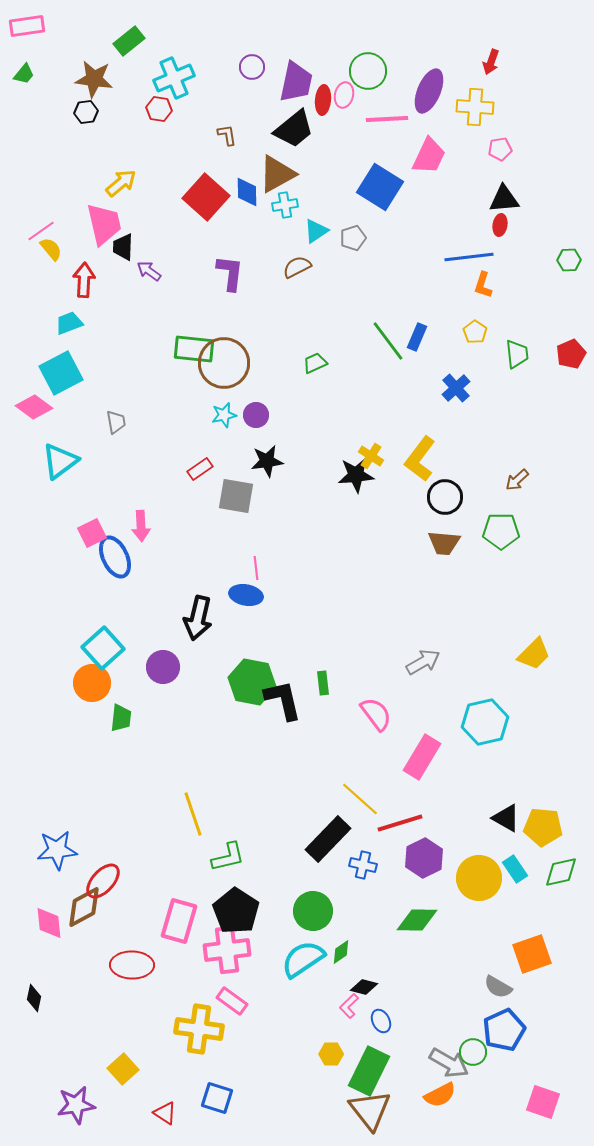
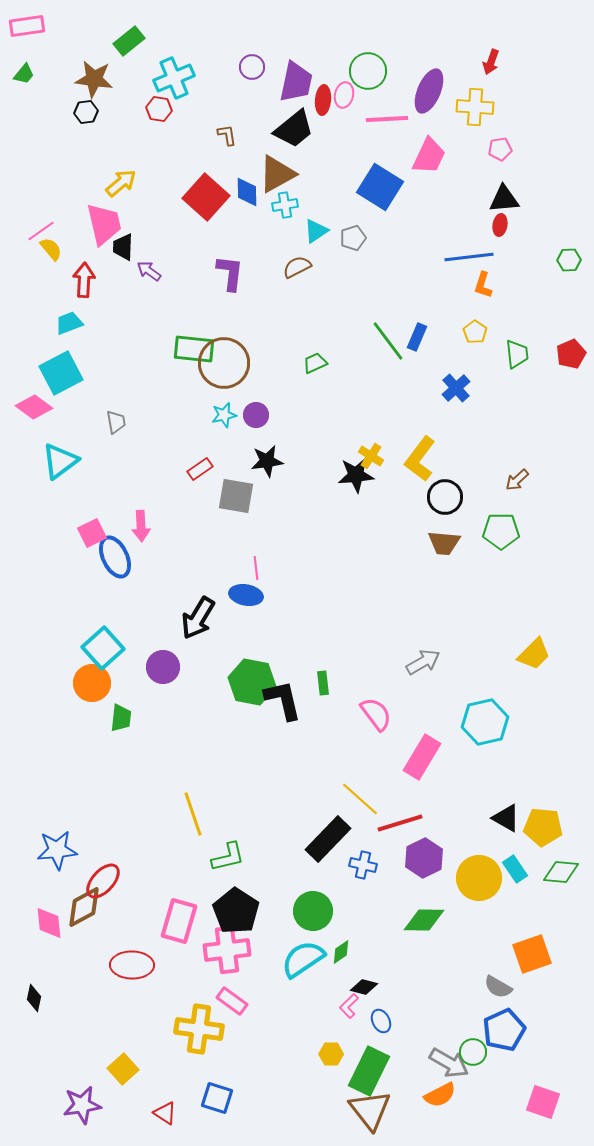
black arrow at (198, 618): rotated 18 degrees clockwise
green diamond at (561, 872): rotated 18 degrees clockwise
green diamond at (417, 920): moved 7 px right
purple star at (76, 1105): moved 6 px right
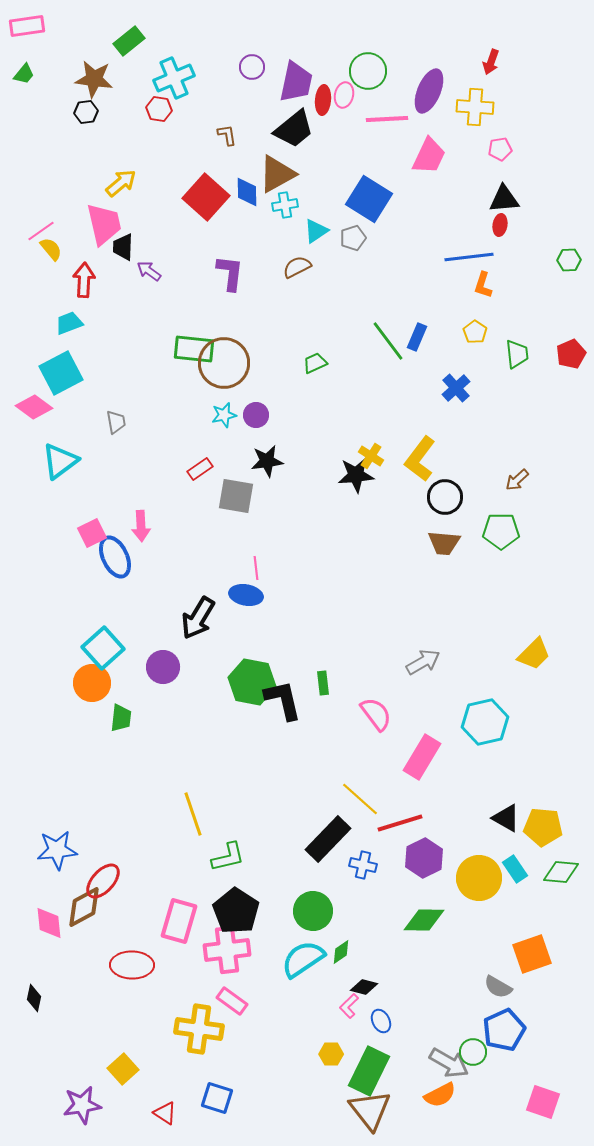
blue square at (380, 187): moved 11 px left, 12 px down
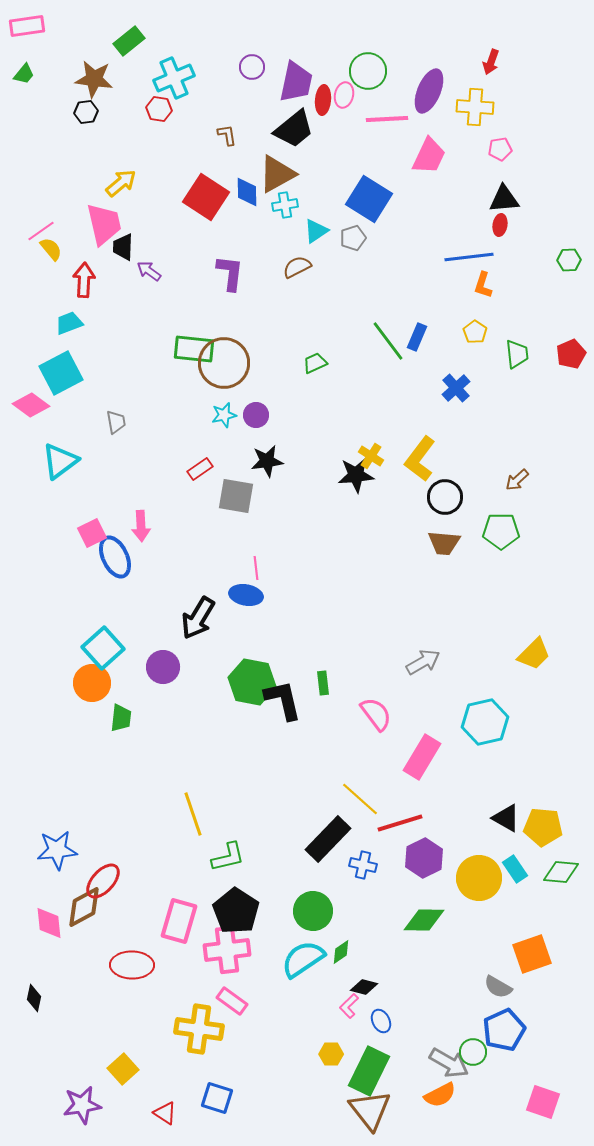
red square at (206, 197): rotated 9 degrees counterclockwise
pink diamond at (34, 407): moved 3 px left, 2 px up
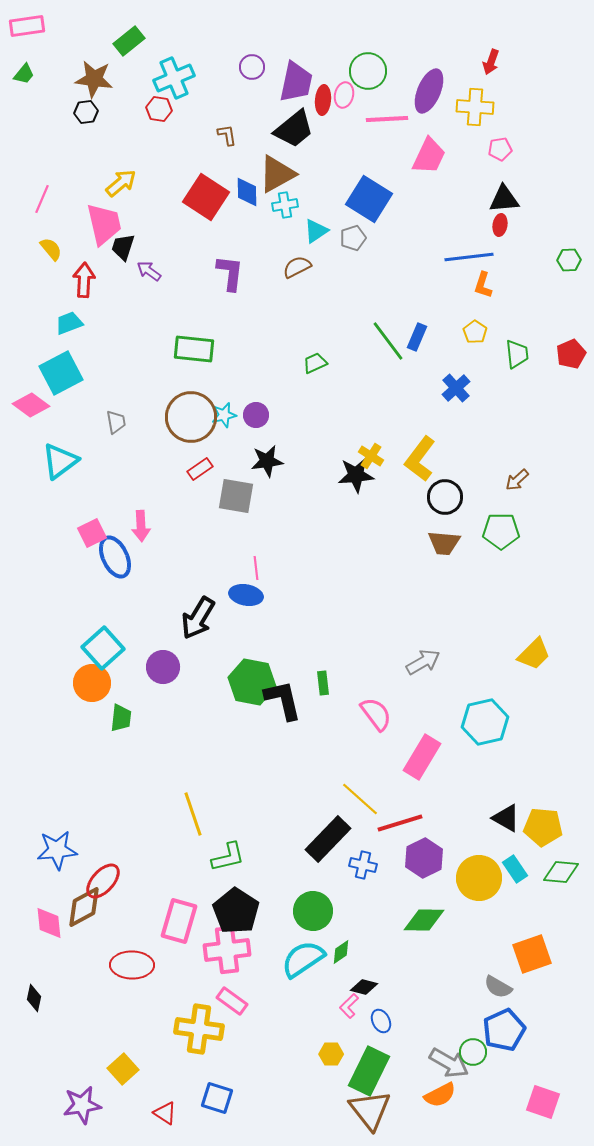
pink line at (41, 231): moved 1 px right, 32 px up; rotated 32 degrees counterclockwise
black trapezoid at (123, 247): rotated 16 degrees clockwise
brown circle at (224, 363): moved 33 px left, 54 px down
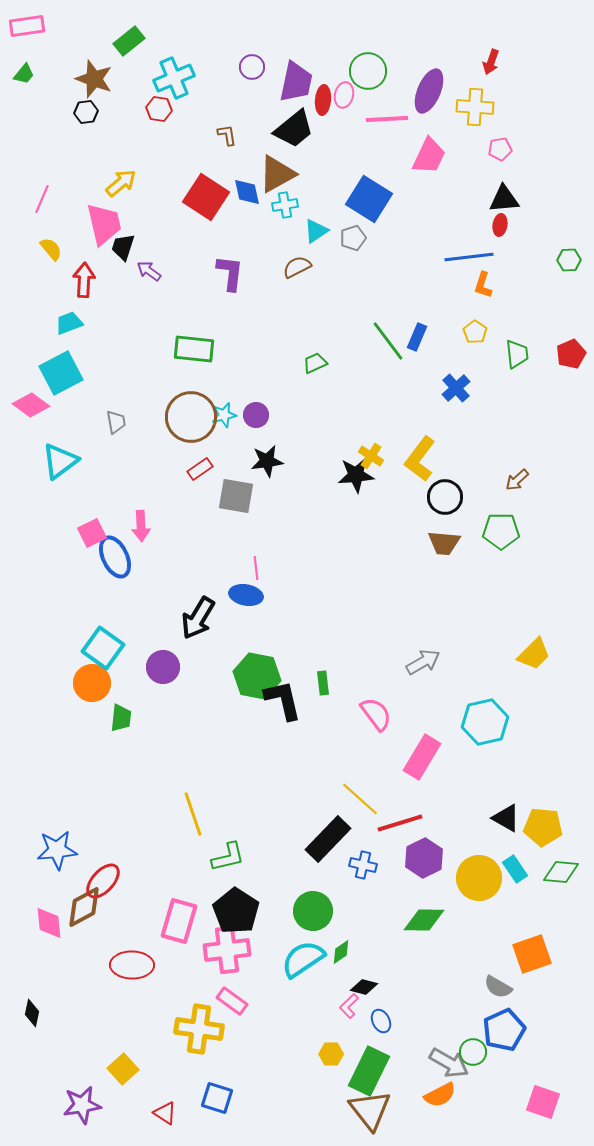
brown star at (94, 79): rotated 12 degrees clockwise
blue diamond at (247, 192): rotated 12 degrees counterclockwise
cyan square at (103, 648): rotated 12 degrees counterclockwise
green hexagon at (252, 682): moved 5 px right, 6 px up
black diamond at (34, 998): moved 2 px left, 15 px down
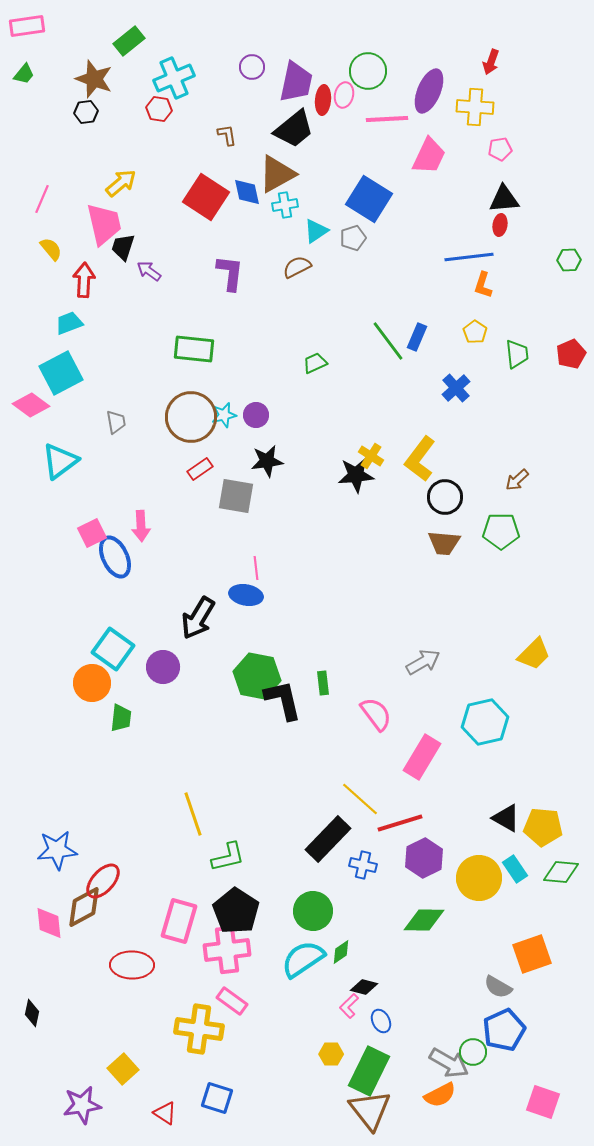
cyan square at (103, 648): moved 10 px right, 1 px down
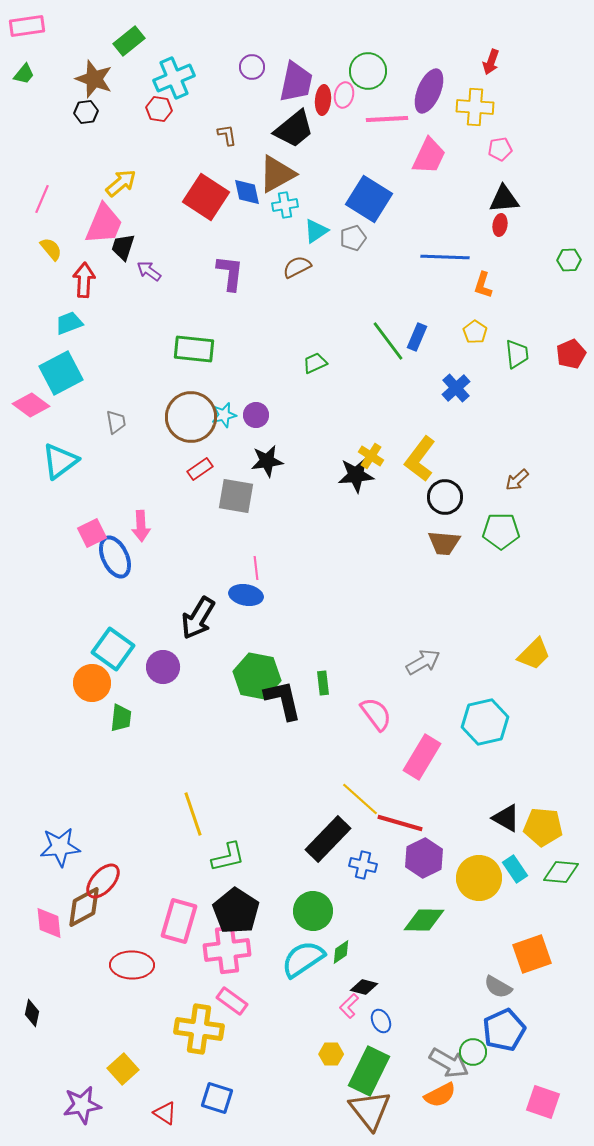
pink trapezoid at (104, 224): rotated 36 degrees clockwise
blue line at (469, 257): moved 24 px left; rotated 9 degrees clockwise
red line at (400, 823): rotated 33 degrees clockwise
blue star at (57, 850): moved 3 px right, 3 px up
